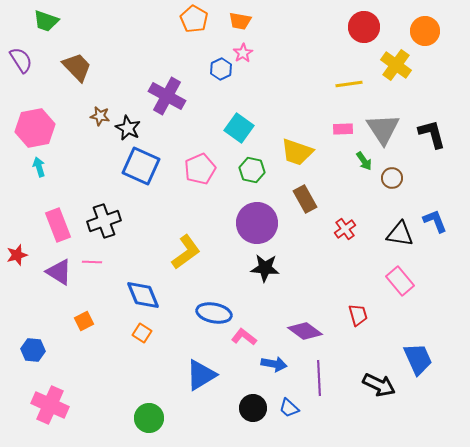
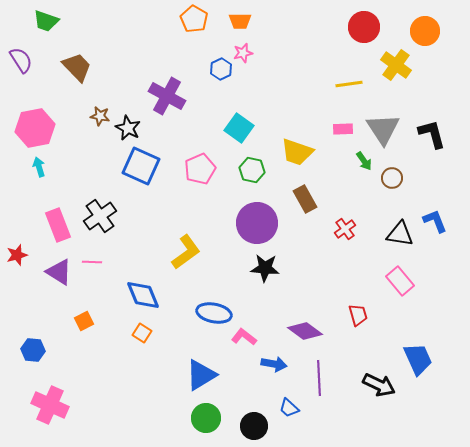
orange trapezoid at (240, 21): rotated 10 degrees counterclockwise
pink star at (243, 53): rotated 18 degrees clockwise
black cross at (104, 221): moved 4 px left, 5 px up; rotated 16 degrees counterclockwise
black circle at (253, 408): moved 1 px right, 18 px down
green circle at (149, 418): moved 57 px right
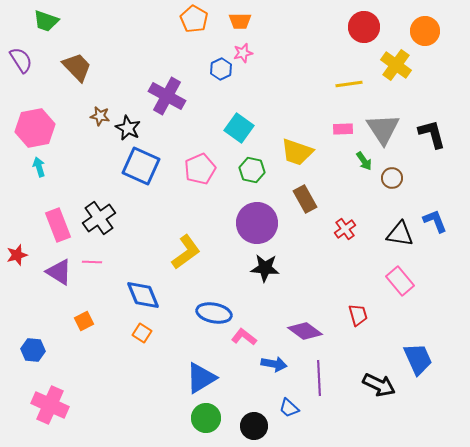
black cross at (100, 216): moved 1 px left, 2 px down
blue triangle at (201, 375): moved 3 px down
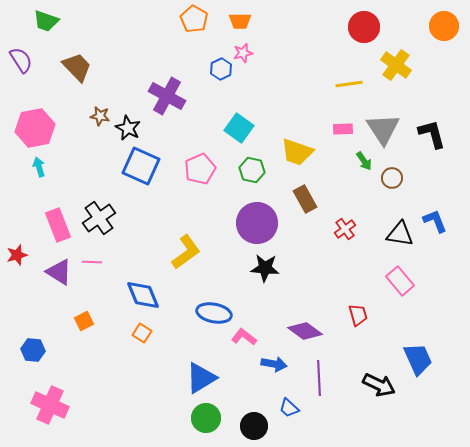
orange circle at (425, 31): moved 19 px right, 5 px up
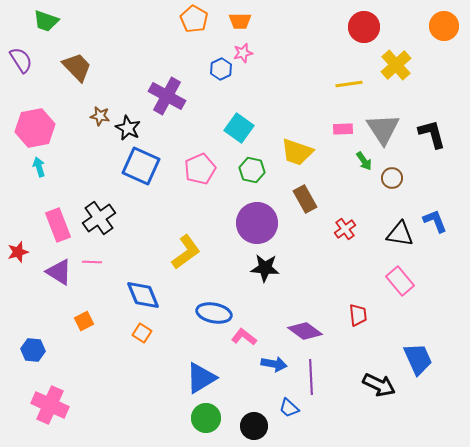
yellow cross at (396, 65): rotated 12 degrees clockwise
red star at (17, 255): moved 1 px right, 3 px up
red trapezoid at (358, 315): rotated 10 degrees clockwise
purple line at (319, 378): moved 8 px left, 1 px up
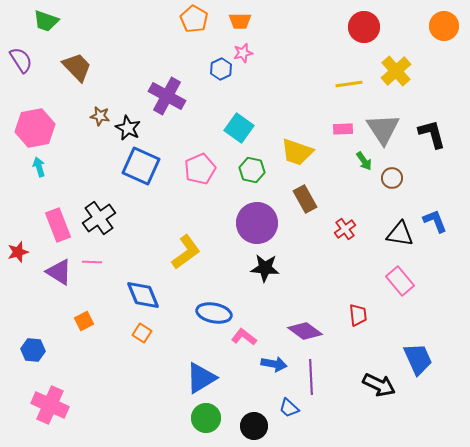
yellow cross at (396, 65): moved 6 px down
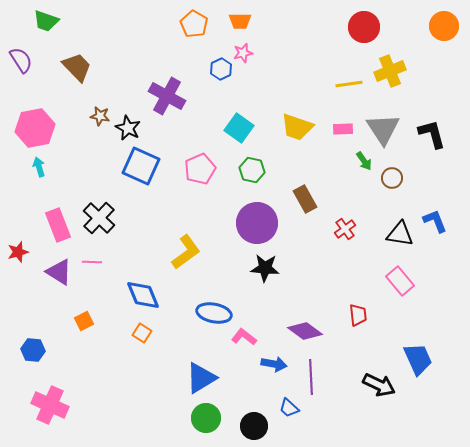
orange pentagon at (194, 19): moved 5 px down
yellow cross at (396, 71): moved 6 px left; rotated 20 degrees clockwise
yellow trapezoid at (297, 152): moved 25 px up
black cross at (99, 218): rotated 12 degrees counterclockwise
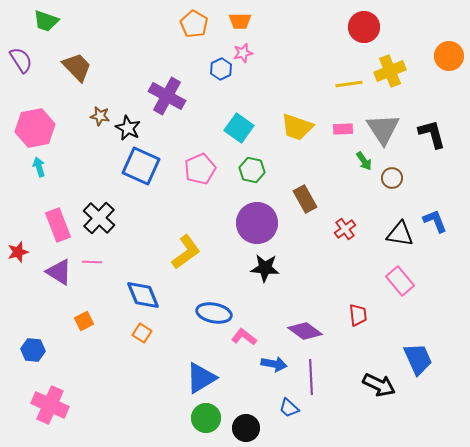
orange circle at (444, 26): moved 5 px right, 30 px down
black circle at (254, 426): moved 8 px left, 2 px down
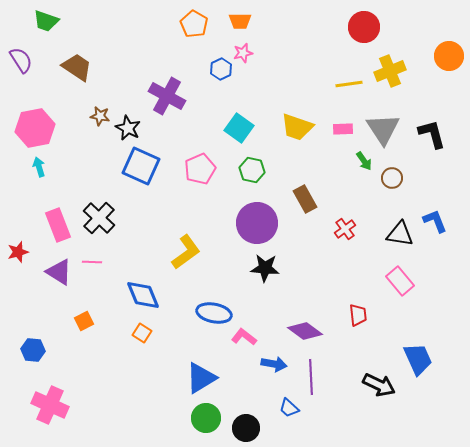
brown trapezoid at (77, 67): rotated 12 degrees counterclockwise
